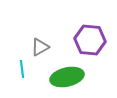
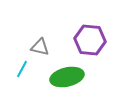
gray triangle: rotated 42 degrees clockwise
cyan line: rotated 36 degrees clockwise
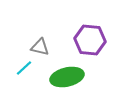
cyan line: moved 2 px right, 1 px up; rotated 18 degrees clockwise
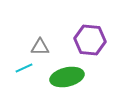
gray triangle: rotated 12 degrees counterclockwise
cyan line: rotated 18 degrees clockwise
